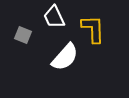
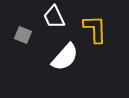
yellow L-shape: moved 2 px right
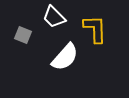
white trapezoid: rotated 20 degrees counterclockwise
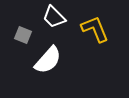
yellow L-shape: rotated 20 degrees counterclockwise
white semicircle: moved 17 px left, 3 px down
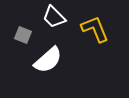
white semicircle: rotated 8 degrees clockwise
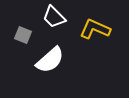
yellow L-shape: rotated 44 degrees counterclockwise
white semicircle: moved 2 px right
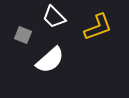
yellow L-shape: moved 3 px right, 2 px up; rotated 136 degrees clockwise
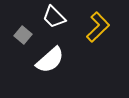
yellow L-shape: rotated 24 degrees counterclockwise
gray square: rotated 18 degrees clockwise
